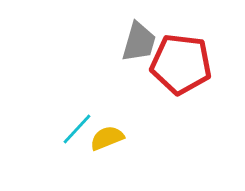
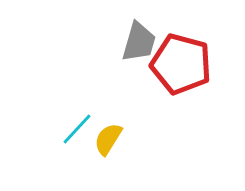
red pentagon: rotated 8 degrees clockwise
yellow semicircle: moved 1 px right, 1 px down; rotated 36 degrees counterclockwise
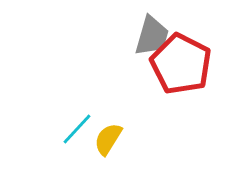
gray trapezoid: moved 13 px right, 6 px up
red pentagon: rotated 12 degrees clockwise
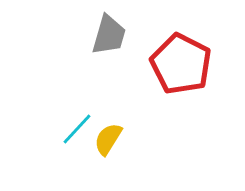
gray trapezoid: moved 43 px left, 1 px up
